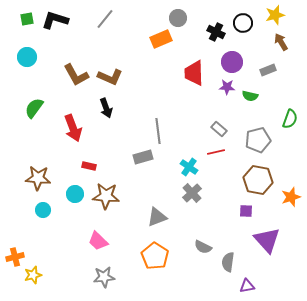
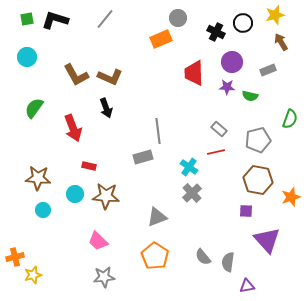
gray semicircle at (203, 247): moved 10 px down; rotated 24 degrees clockwise
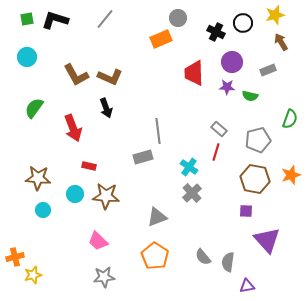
red line at (216, 152): rotated 60 degrees counterclockwise
brown hexagon at (258, 180): moved 3 px left, 1 px up
orange star at (291, 197): moved 22 px up
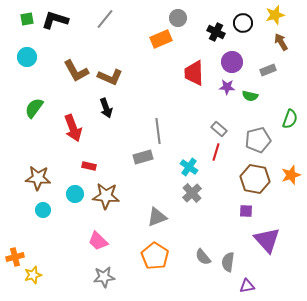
brown L-shape at (76, 75): moved 4 px up
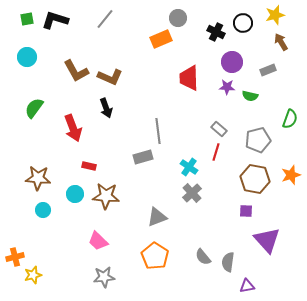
red trapezoid at (194, 73): moved 5 px left, 5 px down
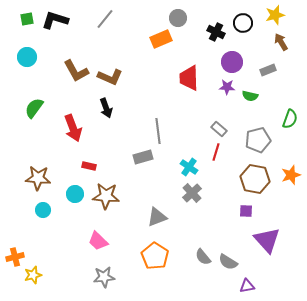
gray semicircle at (228, 262): rotated 66 degrees counterclockwise
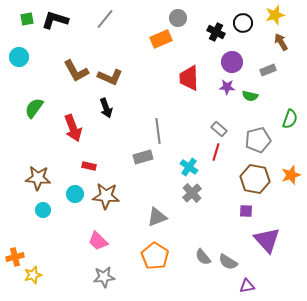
cyan circle at (27, 57): moved 8 px left
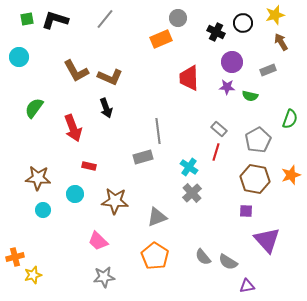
gray pentagon at (258, 140): rotated 15 degrees counterclockwise
brown star at (106, 196): moved 9 px right, 5 px down
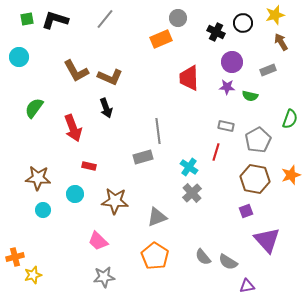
gray rectangle at (219, 129): moved 7 px right, 3 px up; rotated 28 degrees counterclockwise
purple square at (246, 211): rotated 24 degrees counterclockwise
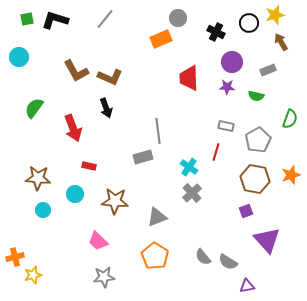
black circle at (243, 23): moved 6 px right
green semicircle at (250, 96): moved 6 px right
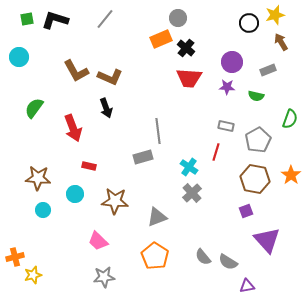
black cross at (216, 32): moved 30 px left, 16 px down; rotated 12 degrees clockwise
red trapezoid at (189, 78): rotated 84 degrees counterclockwise
orange star at (291, 175): rotated 18 degrees counterclockwise
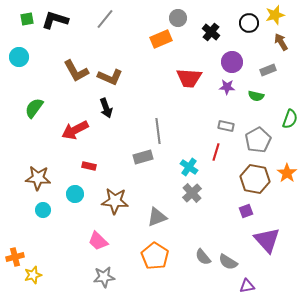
black cross at (186, 48): moved 25 px right, 16 px up
red arrow at (73, 128): moved 2 px right, 2 px down; rotated 84 degrees clockwise
orange star at (291, 175): moved 4 px left, 2 px up
